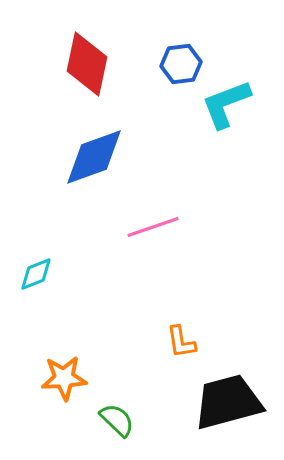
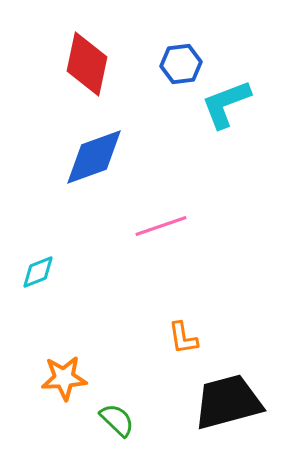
pink line: moved 8 px right, 1 px up
cyan diamond: moved 2 px right, 2 px up
orange L-shape: moved 2 px right, 4 px up
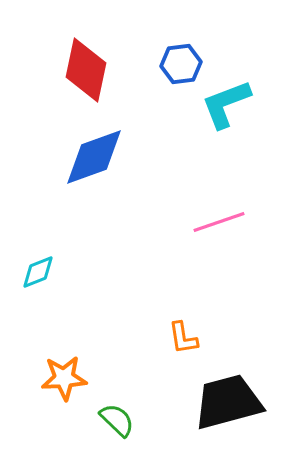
red diamond: moved 1 px left, 6 px down
pink line: moved 58 px right, 4 px up
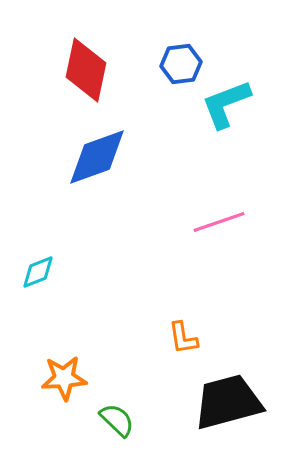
blue diamond: moved 3 px right
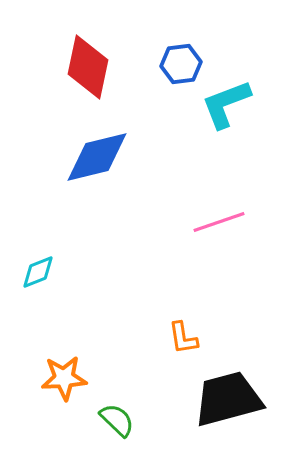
red diamond: moved 2 px right, 3 px up
blue diamond: rotated 6 degrees clockwise
black trapezoid: moved 3 px up
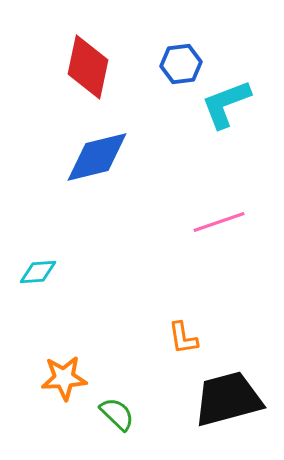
cyan diamond: rotated 18 degrees clockwise
green semicircle: moved 6 px up
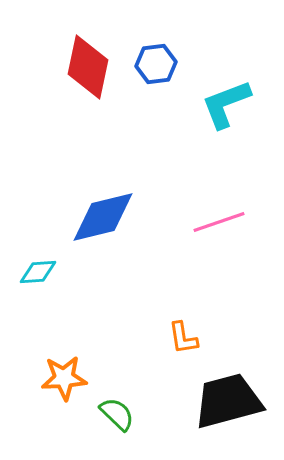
blue hexagon: moved 25 px left
blue diamond: moved 6 px right, 60 px down
black trapezoid: moved 2 px down
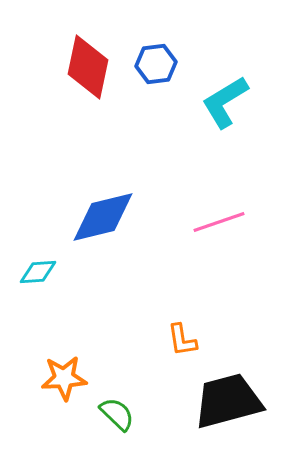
cyan L-shape: moved 1 px left, 2 px up; rotated 10 degrees counterclockwise
orange L-shape: moved 1 px left, 2 px down
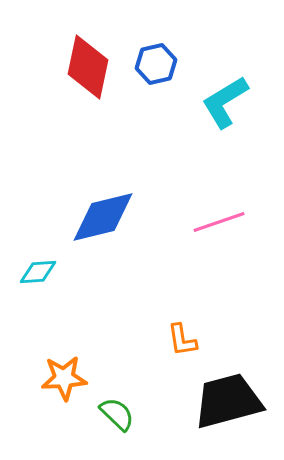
blue hexagon: rotated 6 degrees counterclockwise
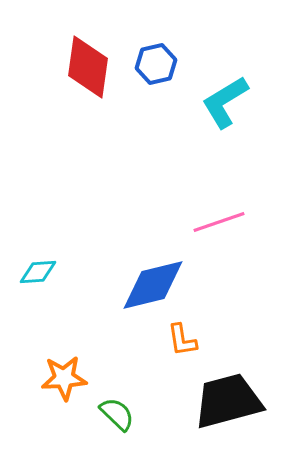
red diamond: rotated 4 degrees counterclockwise
blue diamond: moved 50 px right, 68 px down
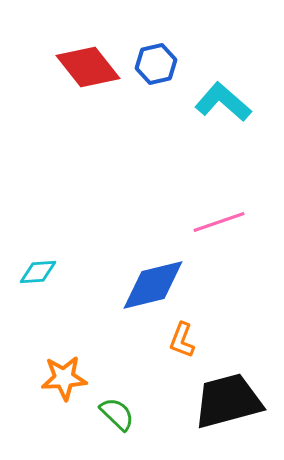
red diamond: rotated 46 degrees counterclockwise
cyan L-shape: moved 2 px left; rotated 72 degrees clockwise
orange L-shape: rotated 30 degrees clockwise
